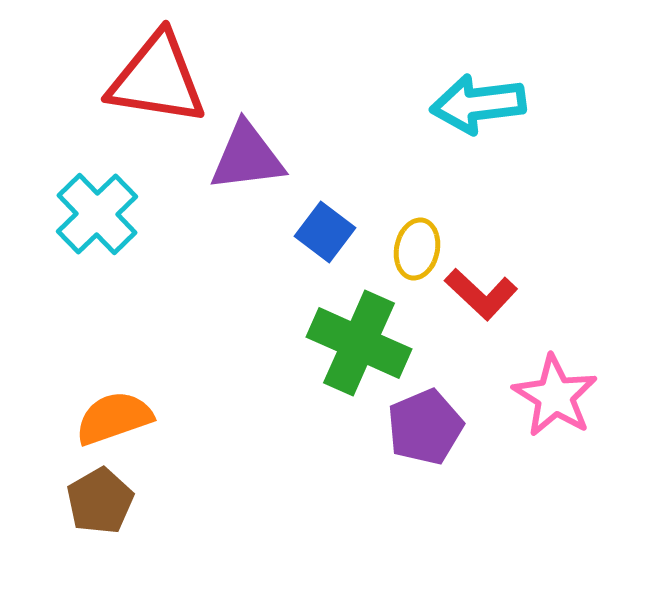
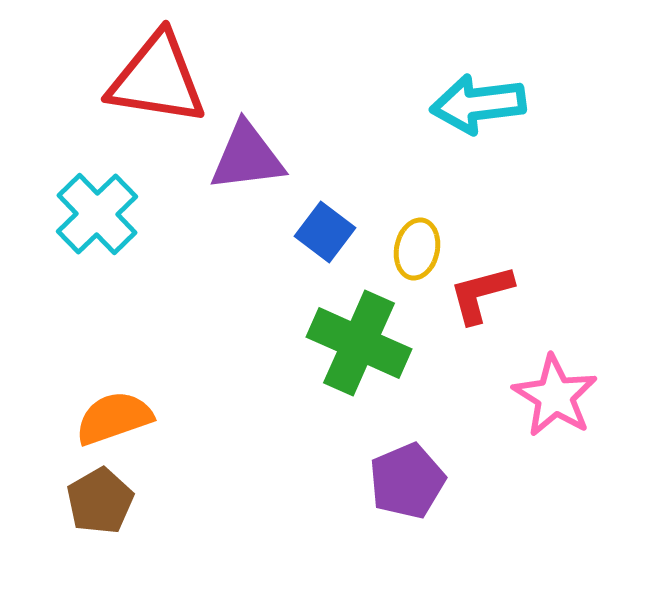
red L-shape: rotated 122 degrees clockwise
purple pentagon: moved 18 px left, 54 px down
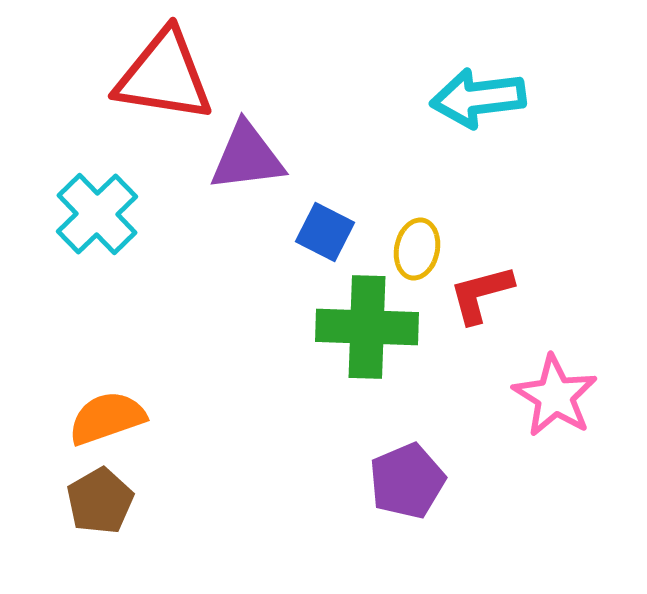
red triangle: moved 7 px right, 3 px up
cyan arrow: moved 6 px up
blue square: rotated 10 degrees counterclockwise
green cross: moved 8 px right, 16 px up; rotated 22 degrees counterclockwise
orange semicircle: moved 7 px left
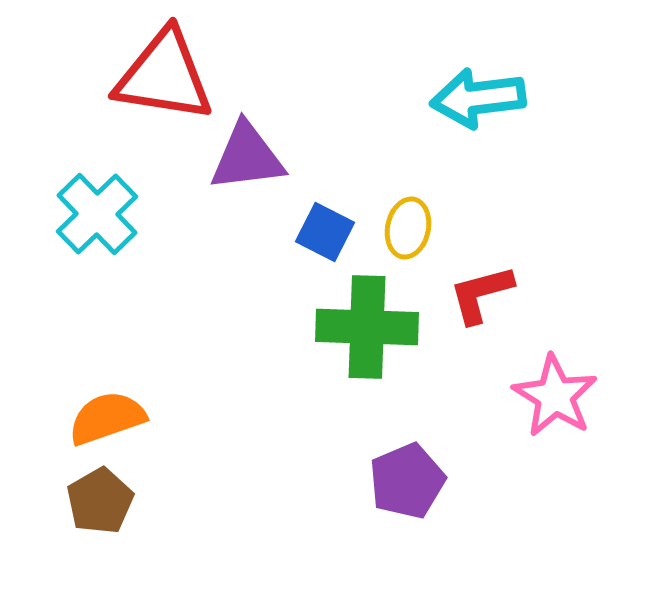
yellow ellipse: moved 9 px left, 21 px up
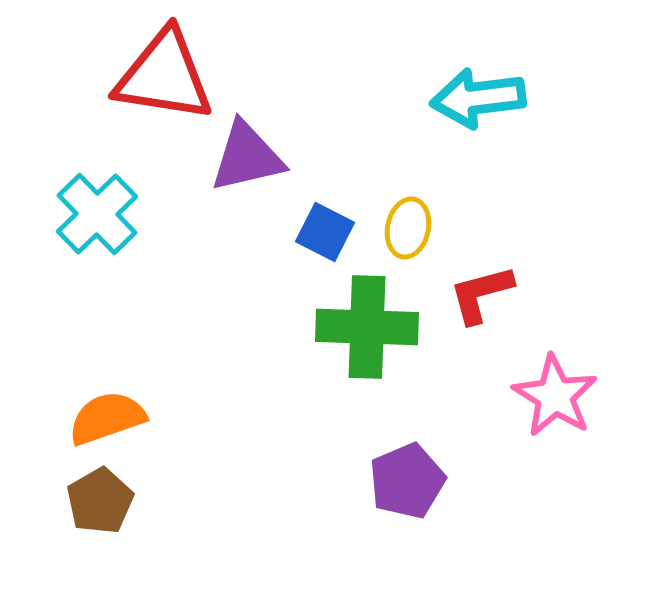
purple triangle: rotated 6 degrees counterclockwise
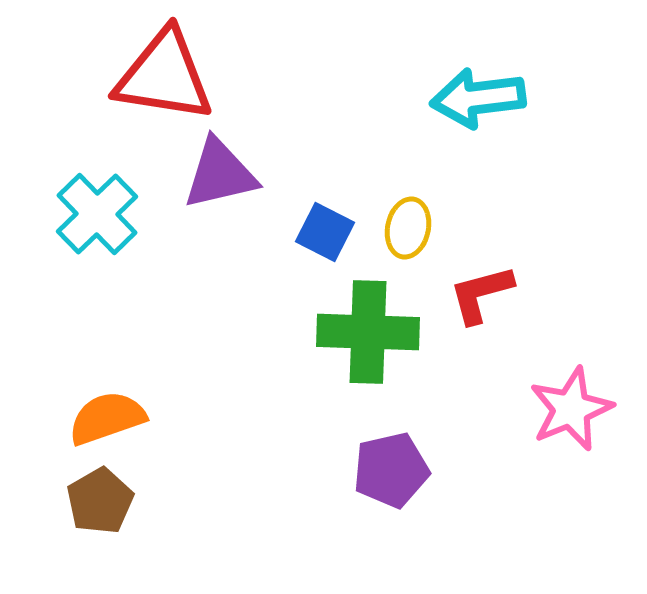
purple triangle: moved 27 px left, 17 px down
green cross: moved 1 px right, 5 px down
pink star: moved 16 px right, 13 px down; rotated 18 degrees clockwise
purple pentagon: moved 16 px left, 11 px up; rotated 10 degrees clockwise
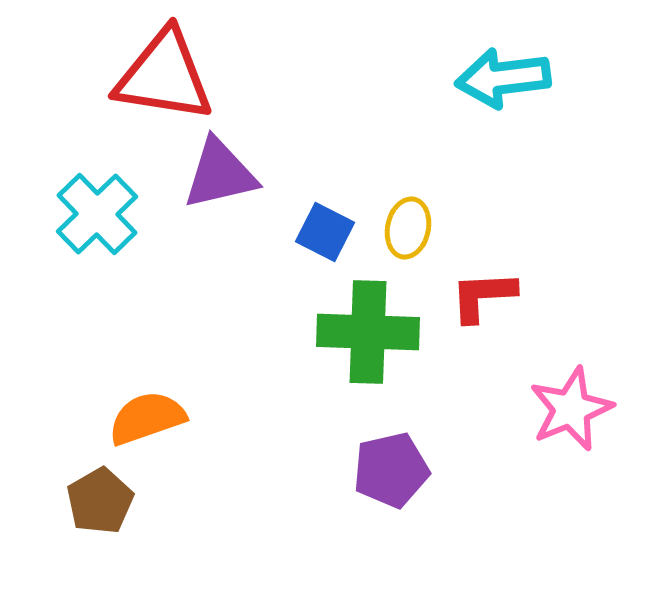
cyan arrow: moved 25 px right, 20 px up
red L-shape: moved 2 px right, 2 px down; rotated 12 degrees clockwise
orange semicircle: moved 40 px right
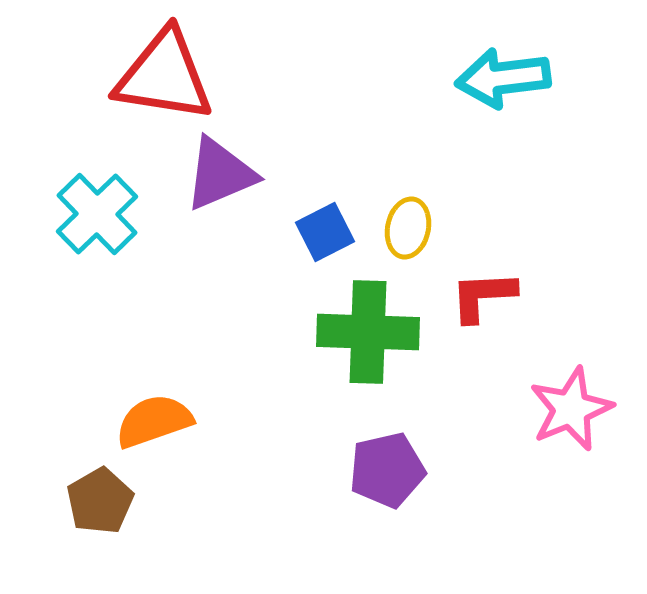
purple triangle: rotated 10 degrees counterclockwise
blue square: rotated 36 degrees clockwise
orange semicircle: moved 7 px right, 3 px down
purple pentagon: moved 4 px left
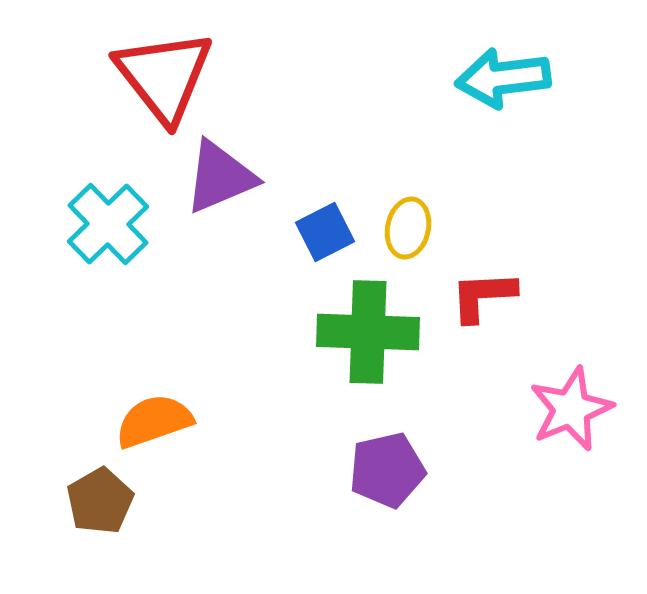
red triangle: rotated 43 degrees clockwise
purple triangle: moved 3 px down
cyan cross: moved 11 px right, 10 px down
